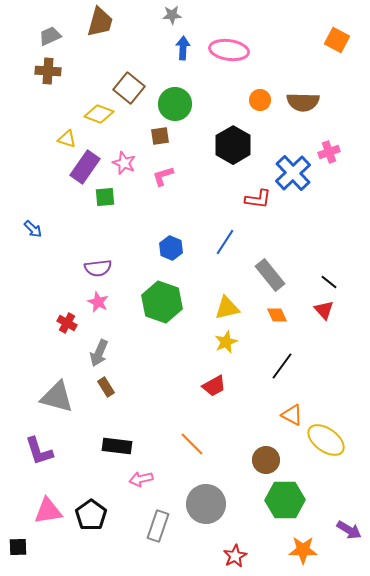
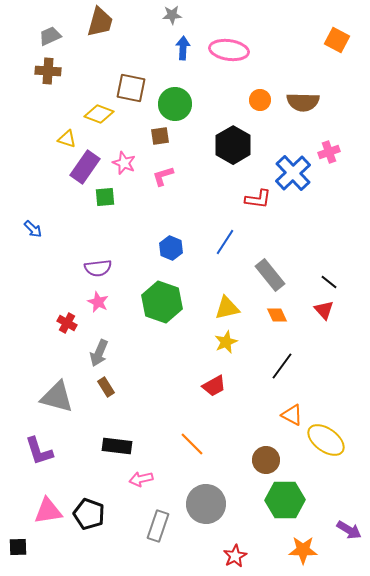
brown square at (129, 88): moved 2 px right; rotated 28 degrees counterclockwise
black pentagon at (91, 515): moved 2 px left, 1 px up; rotated 16 degrees counterclockwise
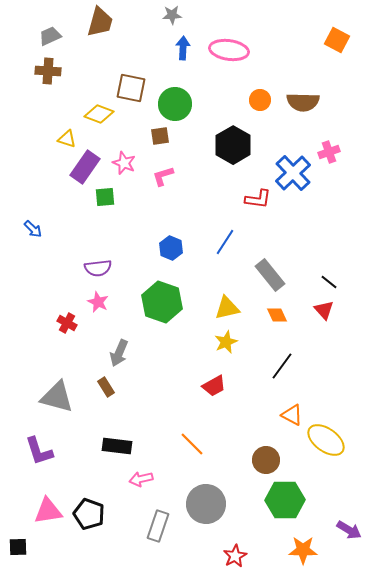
gray arrow at (99, 353): moved 20 px right
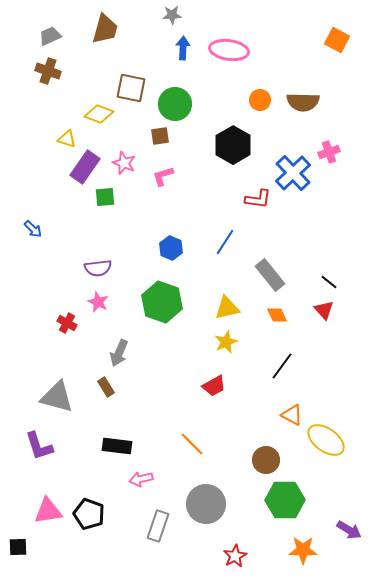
brown trapezoid at (100, 22): moved 5 px right, 7 px down
brown cross at (48, 71): rotated 15 degrees clockwise
purple L-shape at (39, 451): moved 5 px up
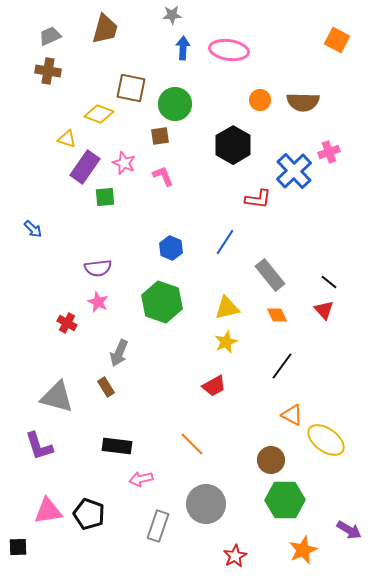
brown cross at (48, 71): rotated 10 degrees counterclockwise
blue cross at (293, 173): moved 1 px right, 2 px up
pink L-shape at (163, 176): rotated 85 degrees clockwise
brown circle at (266, 460): moved 5 px right
orange star at (303, 550): rotated 24 degrees counterclockwise
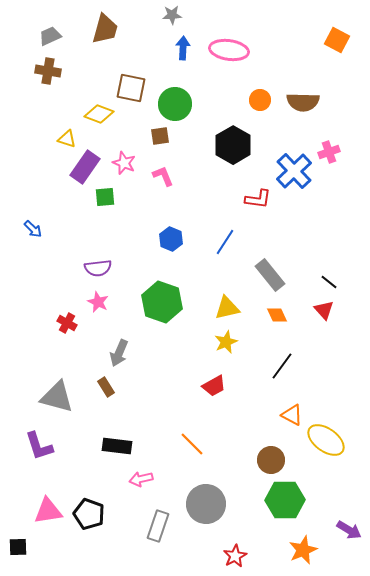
blue hexagon at (171, 248): moved 9 px up
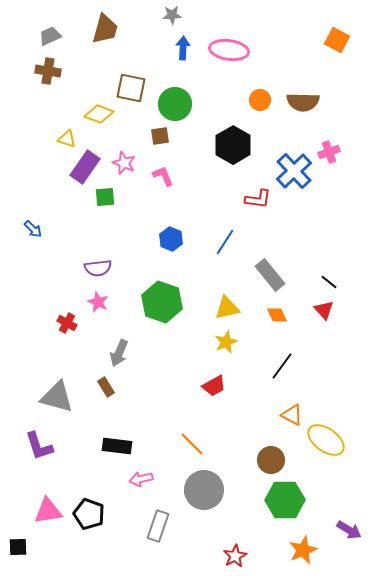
gray circle at (206, 504): moved 2 px left, 14 px up
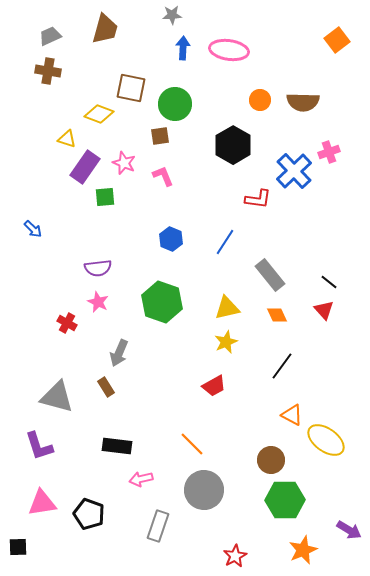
orange square at (337, 40): rotated 25 degrees clockwise
pink triangle at (48, 511): moved 6 px left, 8 px up
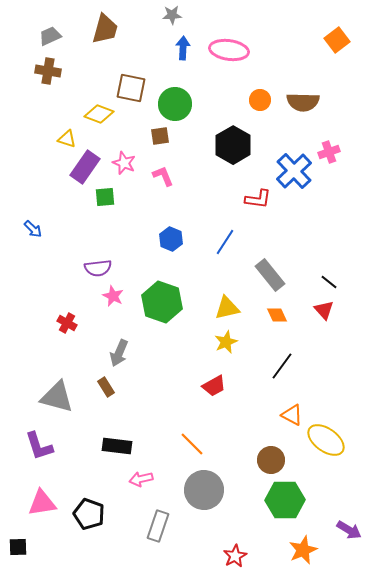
pink star at (98, 302): moved 15 px right, 6 px up
